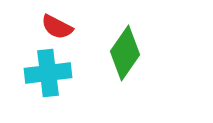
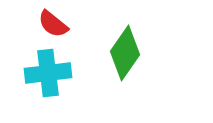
red semicircle: moved 4 px left, 3 px up; rotated 12 degrees clockwise
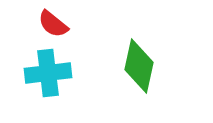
green diamond: moved 14 px right, 13 px down; rotated 22 degrees counterclockwise
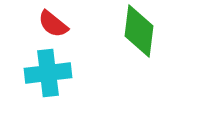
green diamond: moved 35 px up; rotated 6 degrees counterclockwise
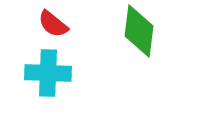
cyan cross: rotated 9 degrees clockwise
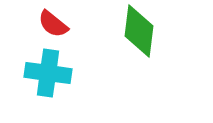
cyan cross: rotated 6 degrees clockwise
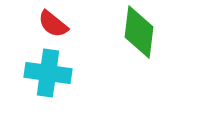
green diamond: moved 1 px down
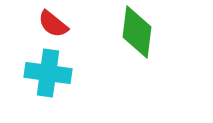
green diamond: moved 2 px left
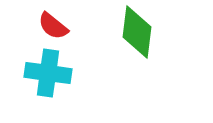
red semicircle: moved 2 px down
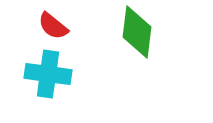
cyan cross: moved 1 px down
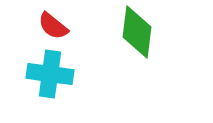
cyan cross: moved 2 px right
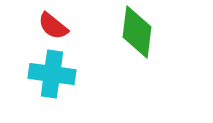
cyan cross: moved 2 px right
